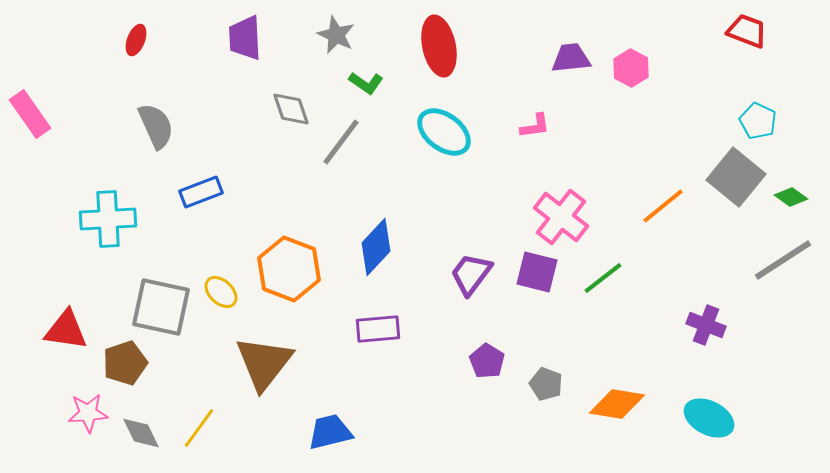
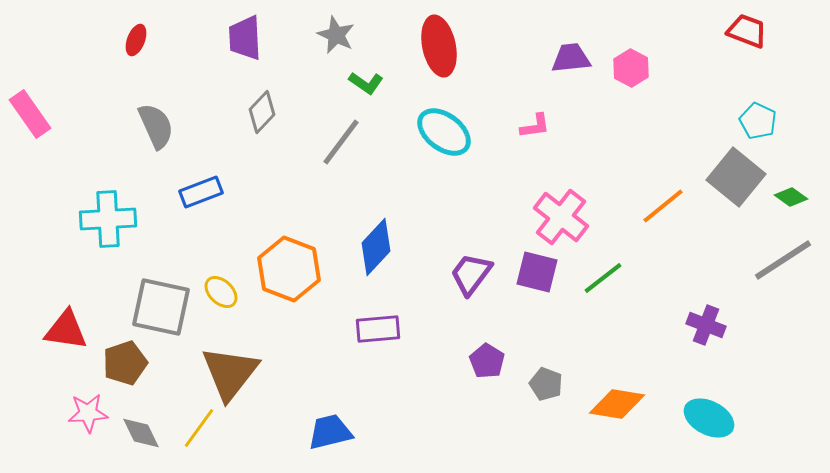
gray diamond at (291, 109): moved 29 px left, 3 px down; rotated 63 degrees clockwise
brown triangle at (264, 363): moved 34 px left, 10 px down
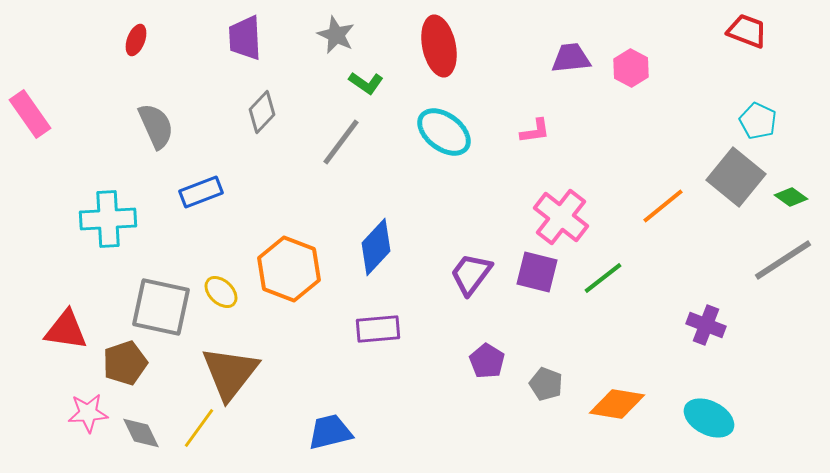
pink L-shape at (535, 126): moved 5 px down
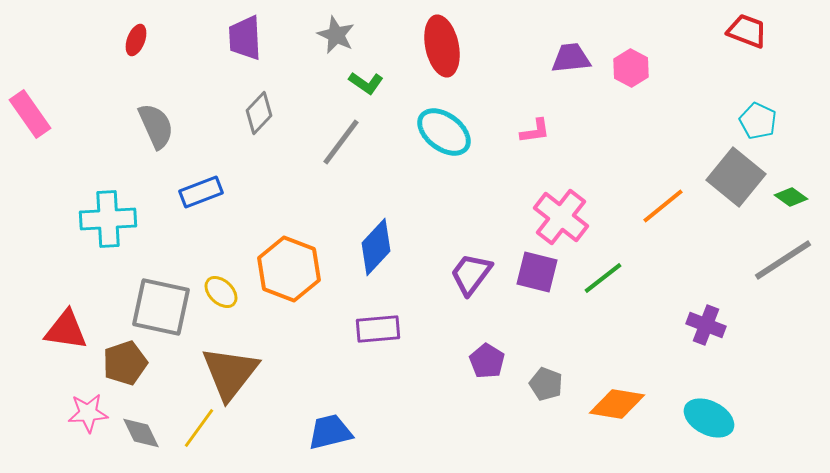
red ellipse at (439, 46): moved 3 px right
gray diamond at (262, 112): moved 3 px left, 1 px down
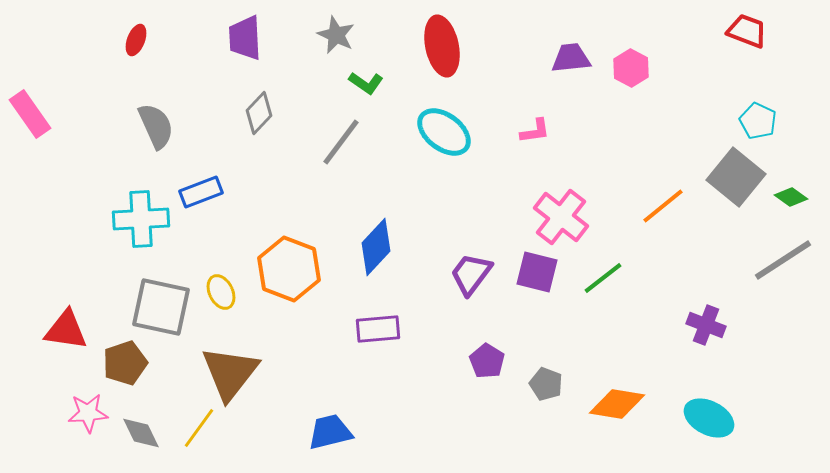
cyan cross at (108, 219): moved 33 px right
yellow ellipse at (221, 292): rotated 20 degrees clockwise
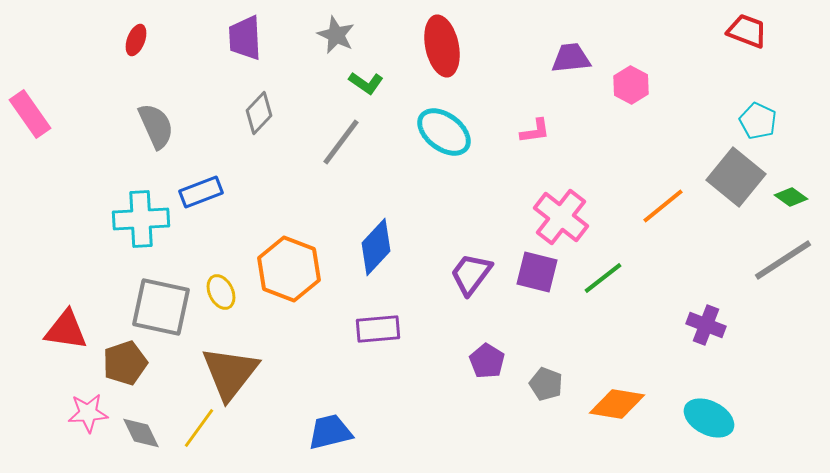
pink hexagon at (631, 68): moved 17 px down
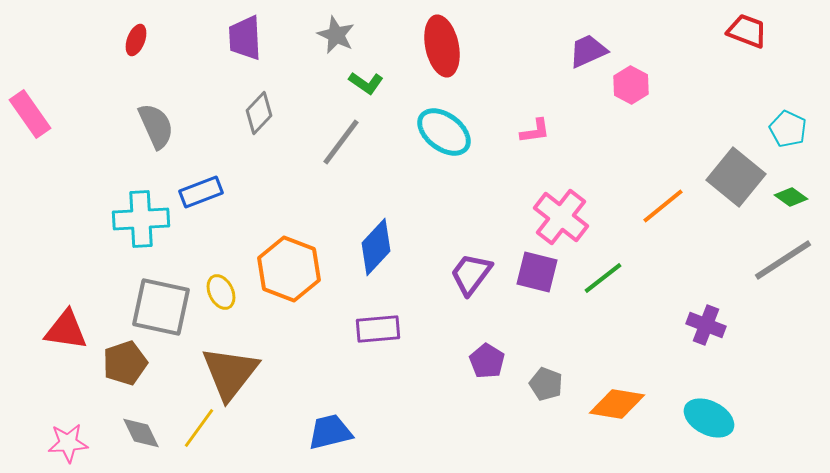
purple trapezoid at (571, 58): moved 17 px right, 7 px up; rotated 18 degrees counterclockwise
cyan pentagon at (758, 121): moved 30 px right, 8 px down
pink star at (88, 413): moved 20 px left, 30 px down
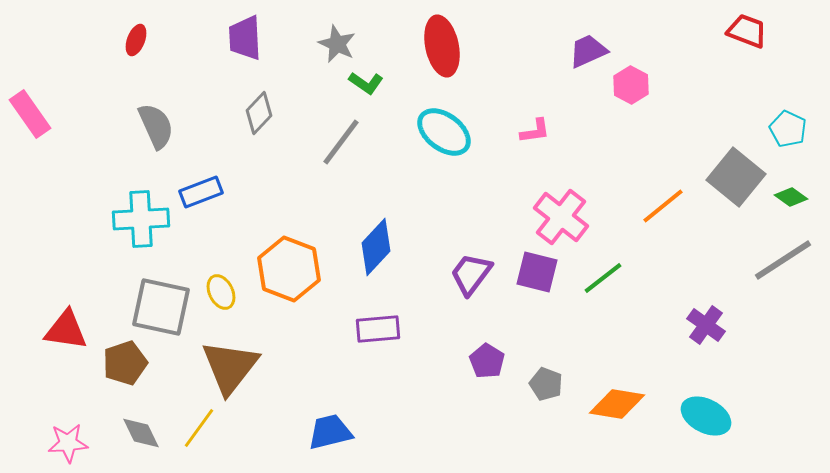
gray star at (336, 35): moved 1 px right, 9 px down
purple cross at (706, 325): rotated 15 degrees clockwise
brown triangle at (230, 373): moved 6 px up
cyan ellipse at (709, 418): moved 3 px left, 2 px up
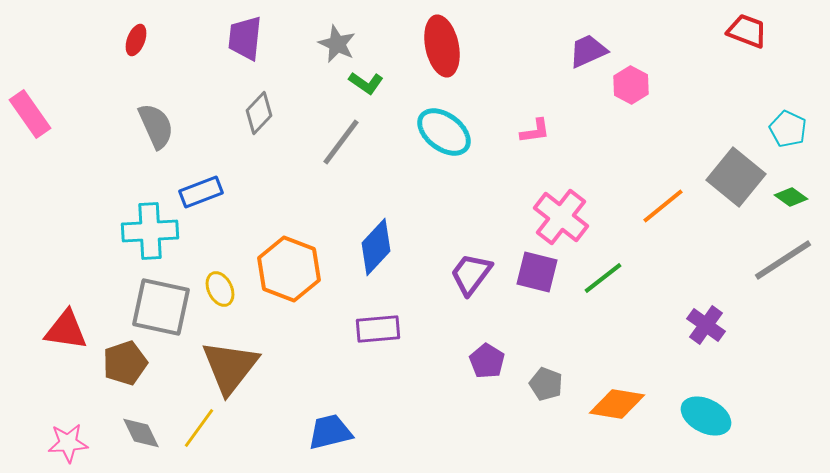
purple trapezoid at (245, 38): rotated 9 degrees clockwise
cyan cross at (141, 219): moved 9 px right, 12 px down
yellow ellipse at (221, 292): moved 1 px left, 3 px up
